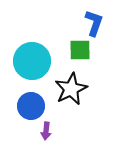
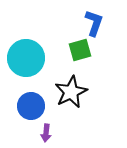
green square: rotated 15 degrees counterclockwise
cyan circle: moved 6 px left, 3 px up
black star: moved 3 px down
purple arrow: moved 2 px down
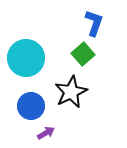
green square: moved 3 px right, 4 px down; rotated 25 degrees counterclockwise
purple arrow: rotated 126 degrees counterclockwise
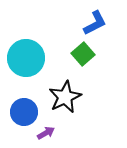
blue L-shape: moved 1 px right; rotated 44 degrees clockwise
black star: moved 6 px left, 5 px down
blue circle: moved 7 px left, 6 px down
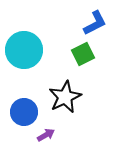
green square: rotated 15 degrees clockwise
cyan circle: moved 2 px left, 8 px up
purple arrow: moved 2 px down
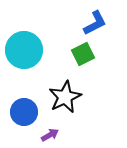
purple arrow: moved 4 px right
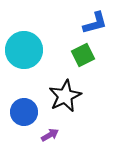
blue L-shape: rotated 12 degrees clockwise
green square: moved 1 px down
black star: moved 1 px up
